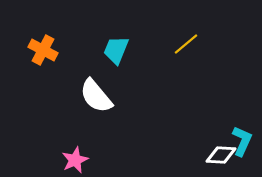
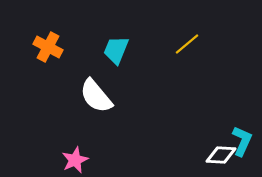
yellow line: moved 1 px right
orange cross: moved 5 px right, 3 px up
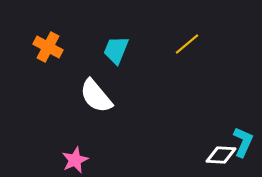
cyan L-shape: moved 1 px right, 1 px down
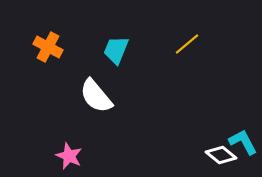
cyan L-shape: rotated 52 degrees counterclockwise
white diamond: rotated 36 degrees clockwise
pink star: moved 6 px left, 4 px up; rotated 24 degrees counterclockwise
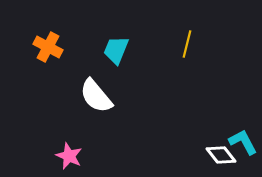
yellow line: rotated 36 degrees counterclockwise
white diamond: rotated 12 degrees clockwise
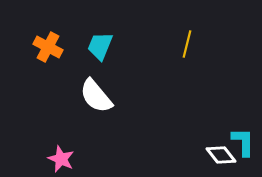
cyan trapezoid: moved 16 px left, 4 px up
cyan L-shape: rotated 28 degrees clockwise
pink star: moved 8 px left, 3 px down
